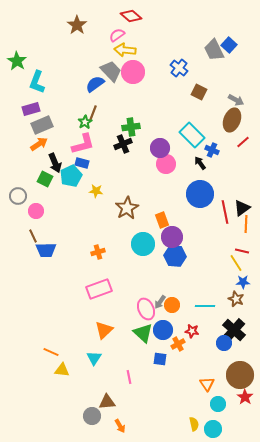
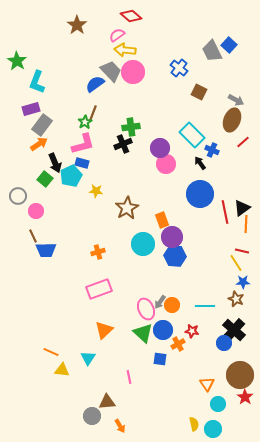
gray trapezoid at (214, 50): moved 2 px left, 1 px down
gray rectangle at (42, 125): rotated 30 degrees counterclockwise
green square at (45, 179): rotated 14 degrees clockwise
cyan triangle at (94, 358): moved 6 px left
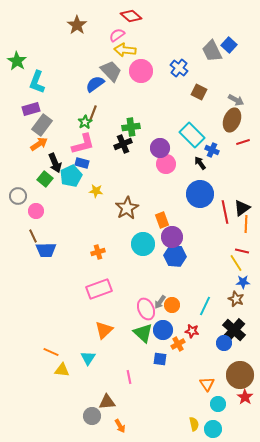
pink circle at (133, 72): moved 8 px right, 1 px up
red line at (243, 142): rotated 24 degrees clockwise
cyan line at (205, 306): rotated 66 degrees counterclockwise
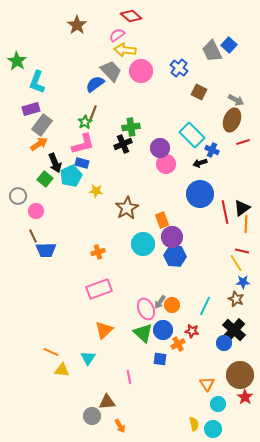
black arrow at (200, 163): rotated 72 degrees counterclockwise
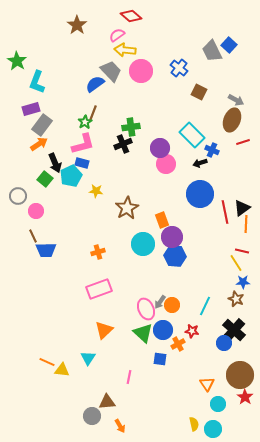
orange line at (51, 352): moved 4 px left, 10 px down
pink line at (129, 377): rotated 24 degrees clockwise
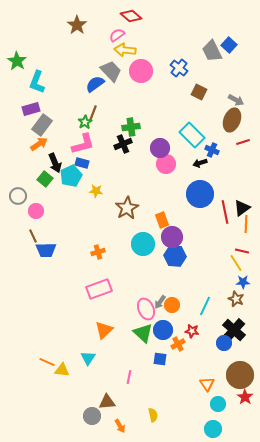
yellow semicircle at (194, 424): moved 41 px left, 9 px up
